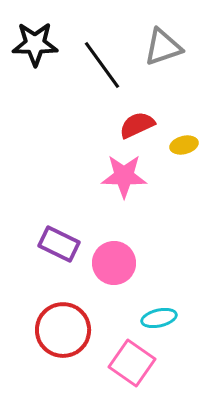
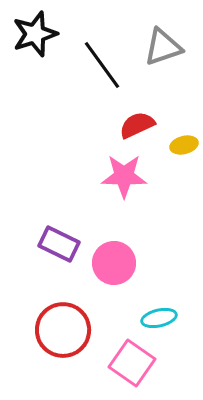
black star: moved 10 px up; rotated 18 degrees counterclockwise
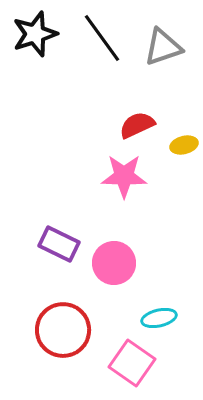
black line: moved 27 px up
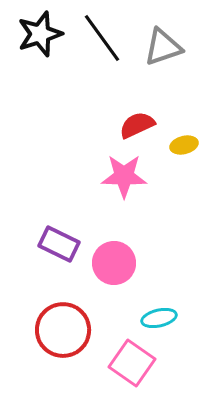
black star: moved 5 px right
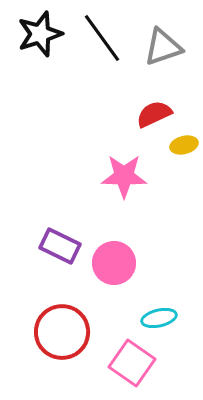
red semicircle: moved 17 px right, 11 px up
purple rectangle: moved 1 px right, 2 px down
red circle: moved 1 px left, 2 px down
